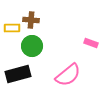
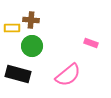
black rectangle: rotated 30 degrees clockwise
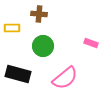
brown cross: moved 8 px right, 6 px up
green circle: moved 11 px right
pink semicircle: moved 3 px left, 3 px down
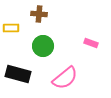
yellow rectangle: moved 1 px left
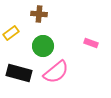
yellow rectangle: moved 5 px down; rotated 35 degrees counterclockwise
black rectangle: moved 1 px right, 1 px up
pink semicircle: moved 9 px left, 6 px up
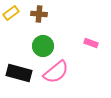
yellow rectangle: moved 20 px up
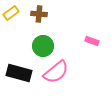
pink rectangle: moved 1 px right, 2 px up
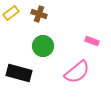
brown cross: rotated 14 degrees clockwise
pink semicircle: moved 21 px right
